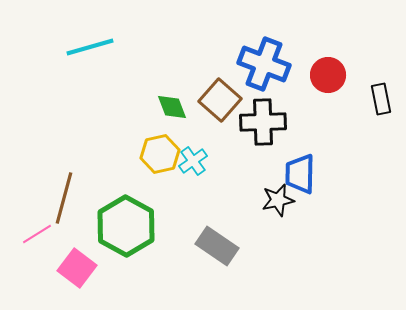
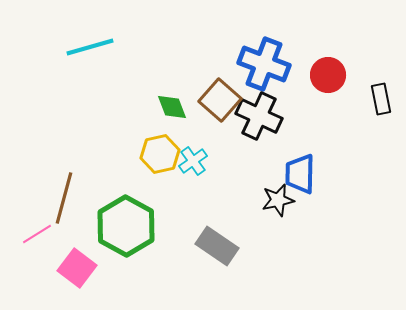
black cross: moved 4 px left, 6 px up; rotated 27 degrees clockwise
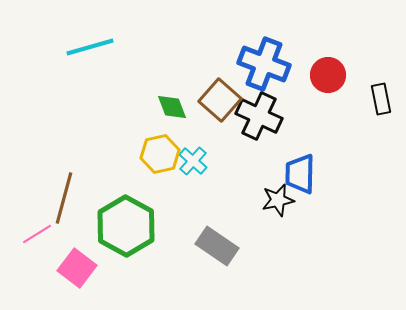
cyan cross: rotated 12 degrees counterclockwise
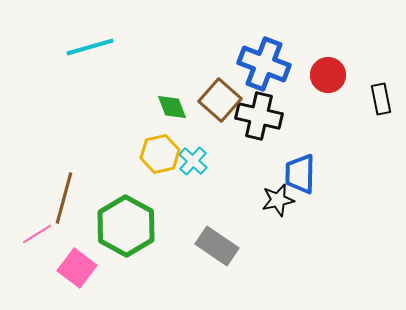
black cross: rotated 12 degrees counterclockwise
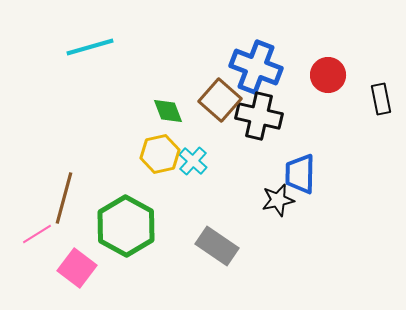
blue cross: moved 8 px left, 3 px down
green diamond: moved 4 px left, 4 px down
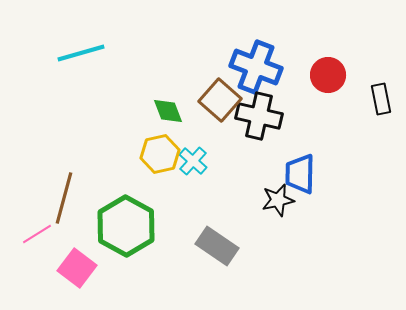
cyan line: moved 9 px left, 6 px down
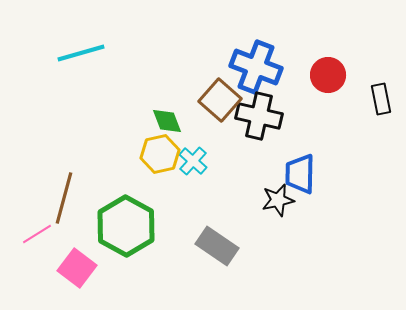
green diamond: moved 1 px left, 10 px down
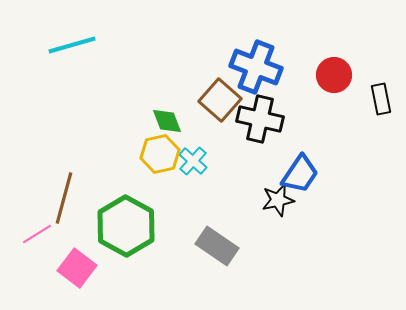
cyan line: moved 9 px left, 8 px up
red circle: moved 6 px right
black cross: moved 1 px right, 3 px down
blue trapezoid: rotated 147 degrees counterclockwise
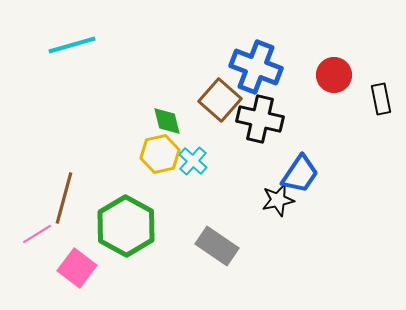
green diamond: rotated 8 degrees clockwise
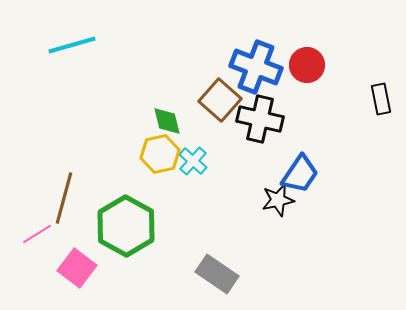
red circle: moved 27 px left, 10 px up
gray rectangle: moved 28 px down
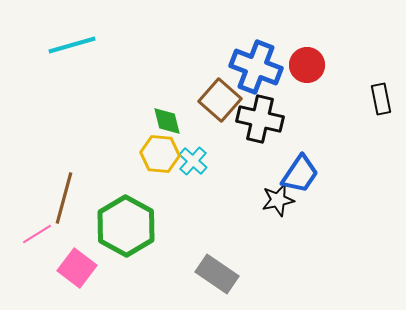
yellow hexagon: rotated 18 degrees clockwise
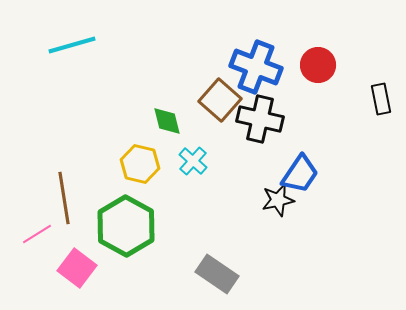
red circle: moved 11 px right
yellow hexagon: moved 20 px left, 10 px down; rotated 9 degrees clockwise
brown line: rotated 24 degrees counterclockwise
